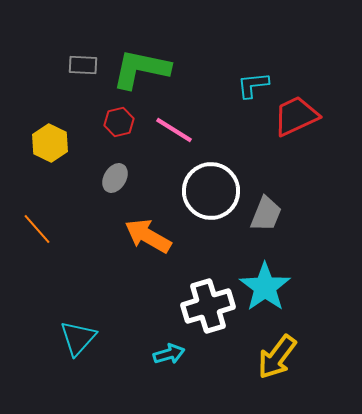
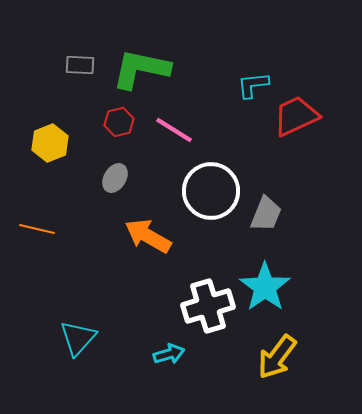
gray rectangle: moved 3 px left
yellow hexagon: rotated 12 degrees clockwise
orange line: rotated 36 degrees counterclockwise
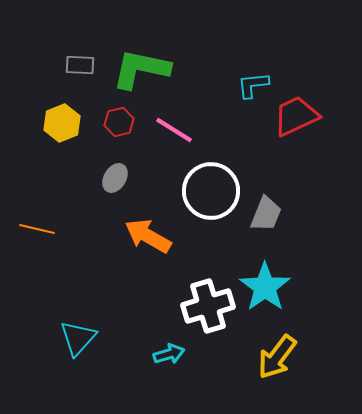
yellow hexagon: moved 12 px right, 20 px up
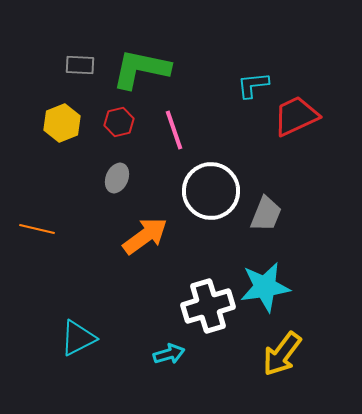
pink line: rotated 39 degrees clockwise
gray ellipse: moved 2 px right; rotated 8 degrees counterclockwise
orange arrow: moved 3 px left; rotated 114 degrees clockwise
cyan star: rotated 27 degrees clockwise
cyan triangle: rotated 21 degrees clockwise
yellow arrow: moved 5 px right, 3 px up
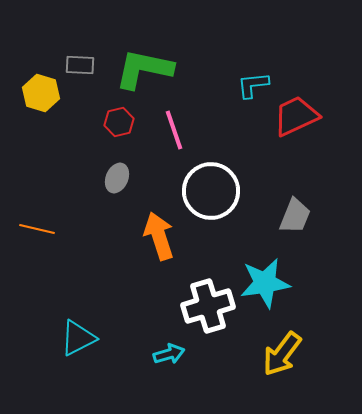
green L-shape: moved 3 px right
yellow hexagon: moved 21 px left, 30 px up; rotated 21 degrees counterclockwise
gray trapezoid: moved 29 px right, 2 px down
orange arrow: moved 14 px right; rotated 72 degrees counterclockwise
cyan star: moved 4 px up
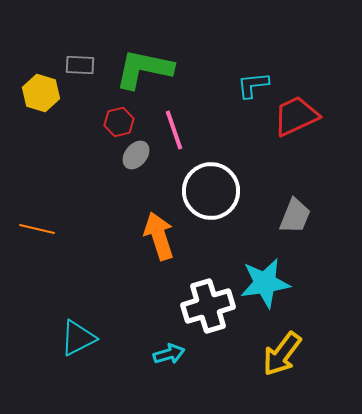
gray ellipse: moved 19 px right, 23 px up; rotated 16 degrees clockwise
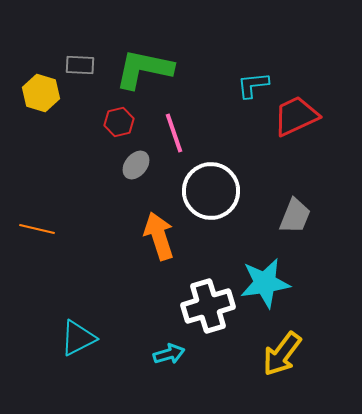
pink line: moved 3 px down
gray ellipse: moved 10 px down
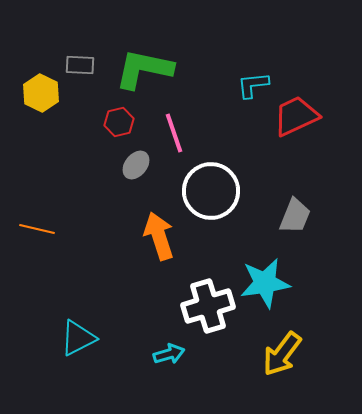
yellow hexagon: rotated 9 degrees clockwise
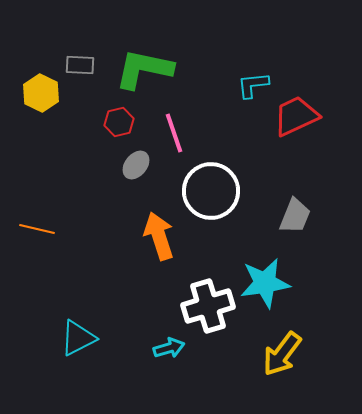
cyan arrow: moved 6 px up
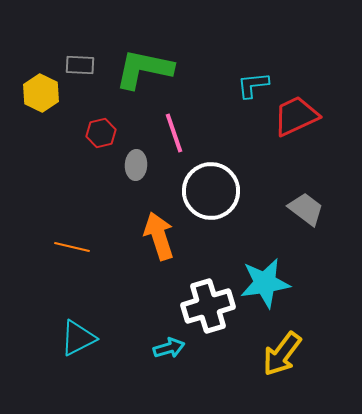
red hexagon: moved 18 px left, 11 px down
gray ellipse: rotated 36 degrees counterclockwise
gray trapezoid: moved 11 px right, 7 px up; rotated 75 degrees counterclockwise
orange line: moved 35 px right, 18 px down
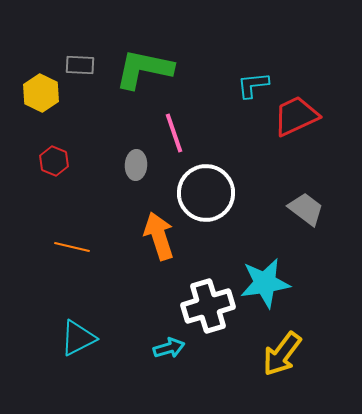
red hexagon: moved 47 px left, 28 px down; rotated 24 degrees counterclockwise
white circle: moved 5 px left, 2 px down
